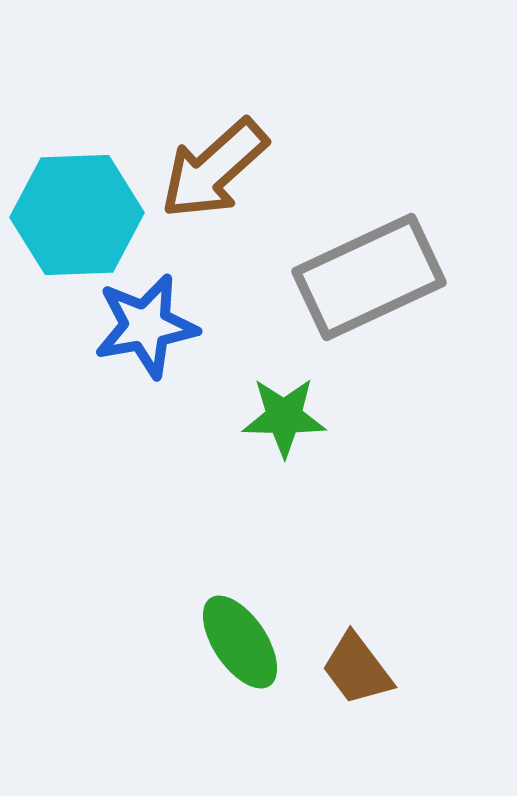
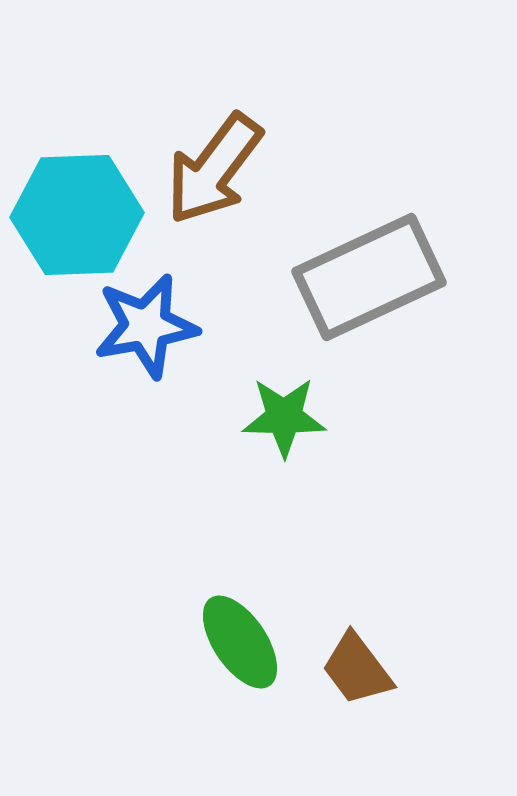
brown arrow: rotated 11 degrees counterclockwise
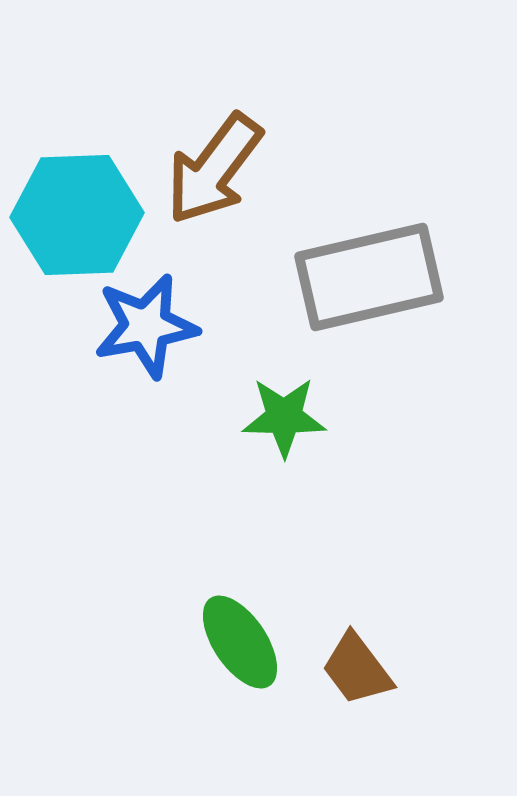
gray rectangle: rotated 12 degrees clockwise
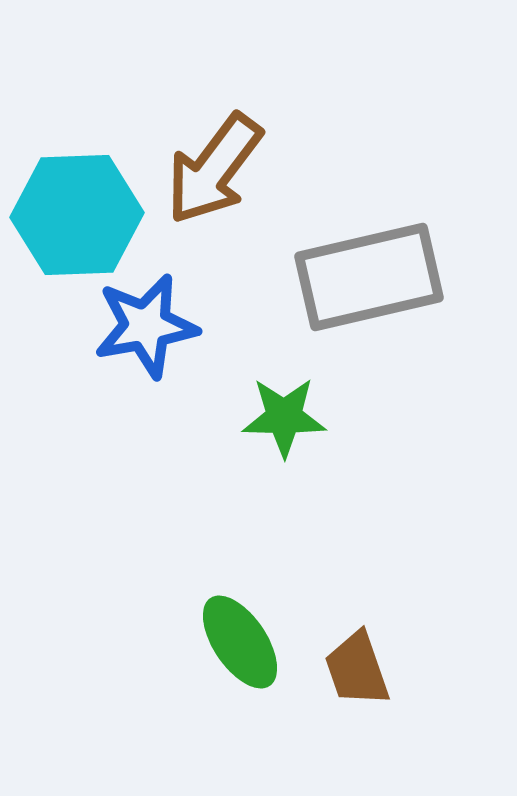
brown trapezoid: rotated 18 degrees clockwise
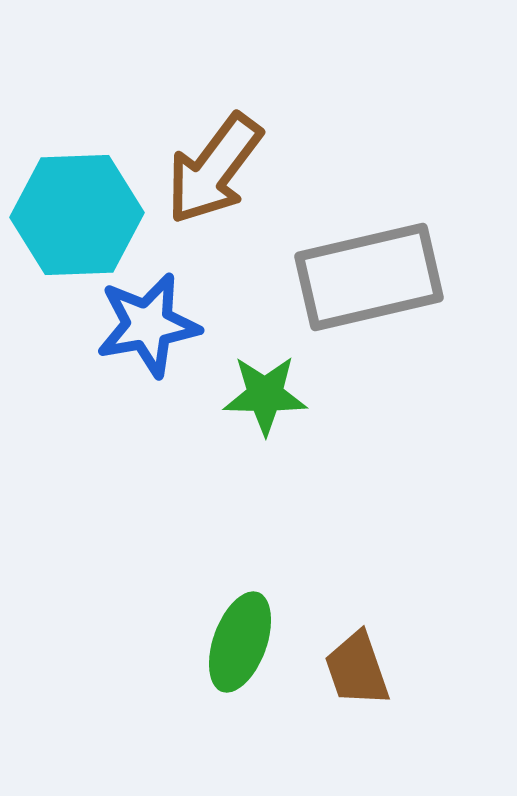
blue star: moved 2 px right, 1 px up
green star: moved 19 px left, 22 px up
green ellipse: rotated 54 degrees clockwise
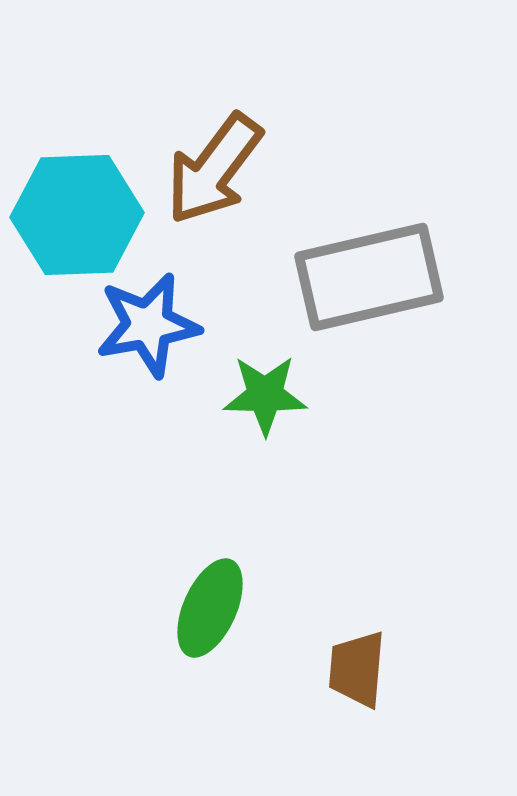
green ellipse: moved 30 px left, 34 px up; rotated 4 degrees clockwise
brown trapezoid: rotated 24 degrees clockwise
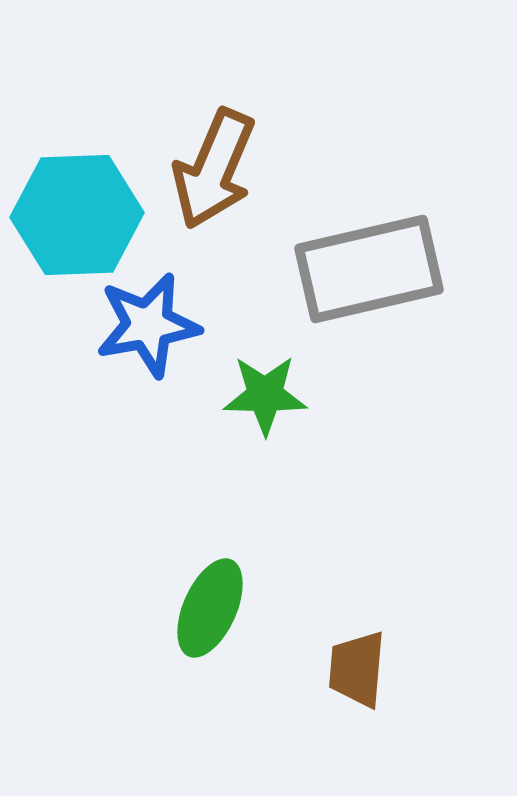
brown arrow: rotated 14 degrees counterclockwise
gray rectangle: moved 8 px up
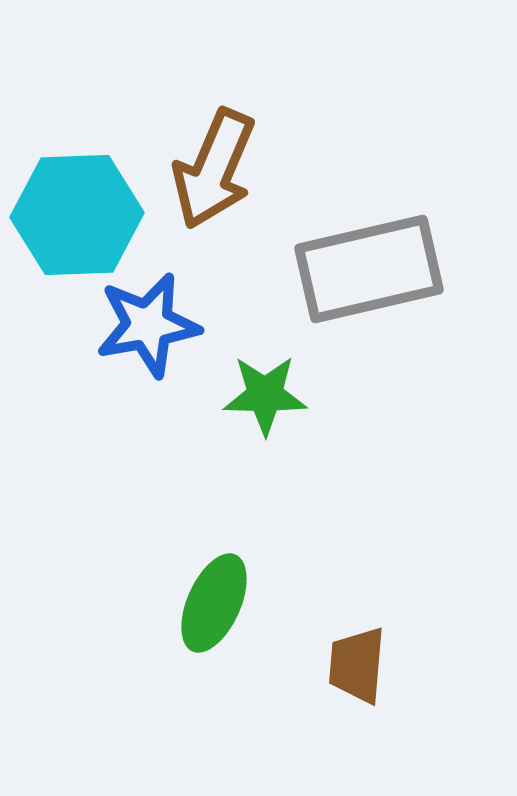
green ellipse: moved 4 px right, 5 px up
brown trapezoid: moved 4 px up
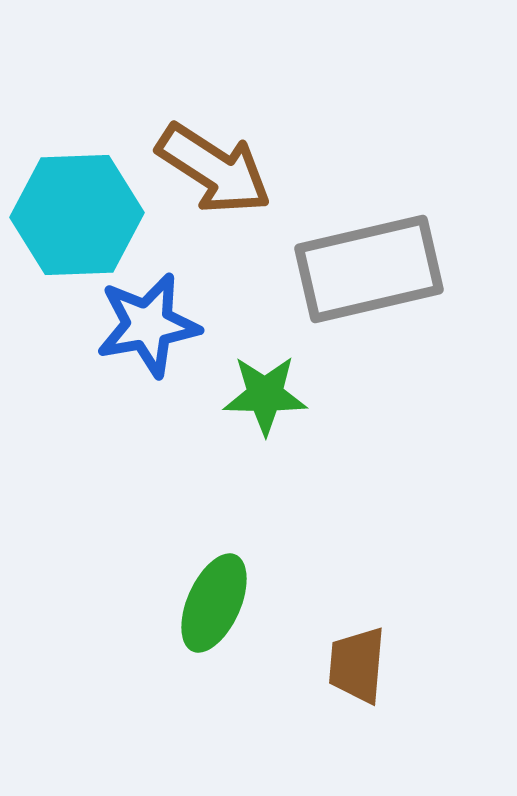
brown arrow: rotated 80 degrees counterclockwise
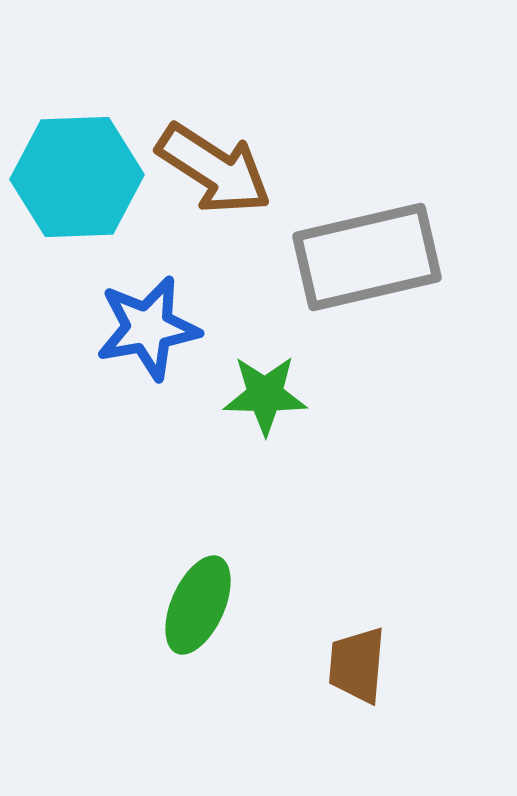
cyan hexagon: moved 38 px up
gray rectangle: moved 2 px left, 12 px up
blue star: moved 3 px down
green ellipse: moved 16 px left, 2 px down
